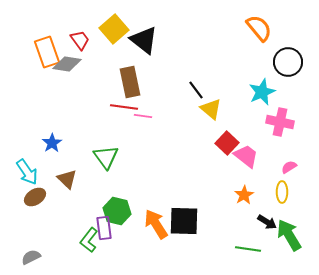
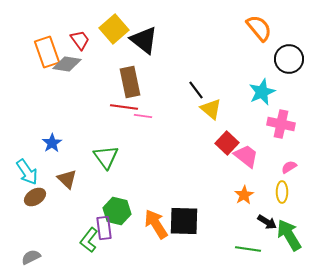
black circle: moved 1 px right, 3 px up
pink cross: moved 1 px right, 2 px down
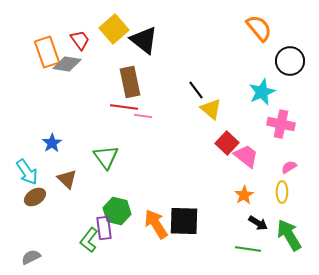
black circle: moved 1 px right, 2 px down
black arrow: moved 9 px left, 1 px down
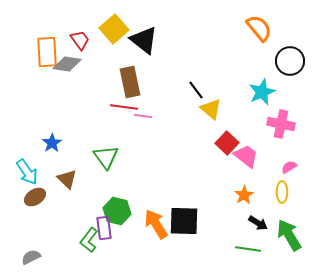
orange rectangle: rotated 16 degrees clockwise
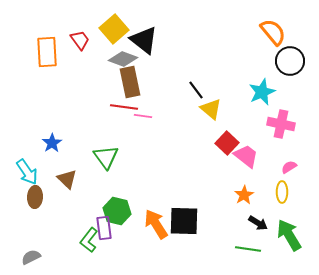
orange semicircle: moved 14 px right, 4 px down
gray diamond: moved 56 px right, 5 px up; rotated 12 degrees clockwise
brown ellipse: rotated 55 degrees counterclockwise
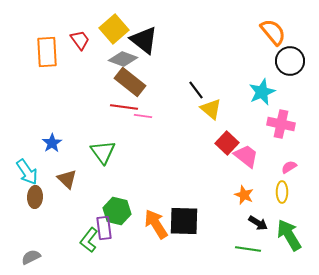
brown rectangle: rotated 40 degrees counterclockwise
green triangle: moved 3 px left, 5 px up
orange star: rotated 18 degrees counterclockwise
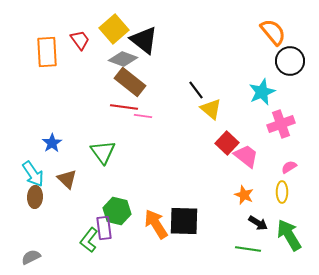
pink cross: rotated 32 degrees counterclockwise
cyan arrow: moved 6 px right, 2 px down
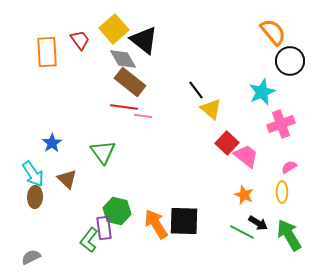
gray diamond: rotated 40 degrees clockwise
green line: moved 6 px left, 17 px up; rotated 20 degrees clockwise
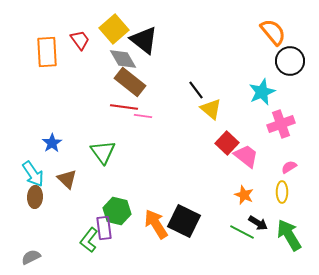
black square: rotated 24 degrees clockwise
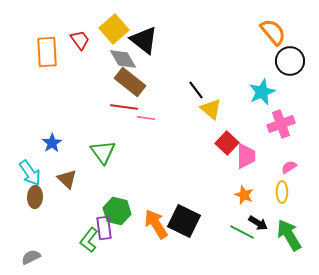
pink line: moved 3 px right, 2 px down
pink trapezoid: rotated 52 degrees clockwise
cyan arrow: moved 3 px left, 1 px up
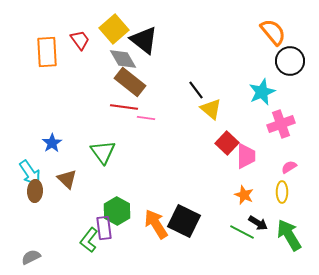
brown ellipse: moved 6 px up
green hexagon: rotated 16 degrees clockwise
